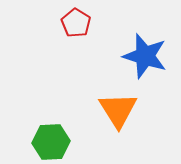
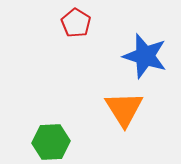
orange triangle: moved 6 px right, 1 px up
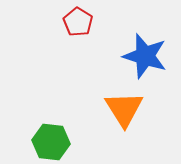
red pentagon: moved 2 px right, 1 px up
green hexagon: rotated 9 degrees clockwise
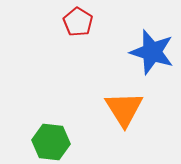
blue star: moved 7 px right, 4 px up
